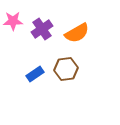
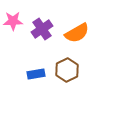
brown hexagon: moved 1 px right, 1 px down; rotated 20 degrees counterclockwise
blue rectangle: moved 1 px right; rotated 24 degrees clockwise
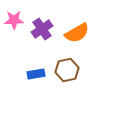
pink star: moved 1 px right, 1 px up
brown hexagon: rotated 15 degrees clockwise
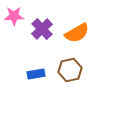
pink star: moved 4 px up
purple cross: rotated 10 degrees counterclockwise
brown hexagon: moved 3 px right
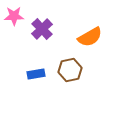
orange semicircle: moved 13 px right, 4 px down
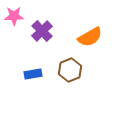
purple cross: moved 2 px down
brown hexagon: rotated 10 degrees counterclockwise
blue rectangle: moved 3 px left
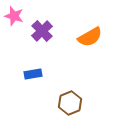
pink star: rotated 18 degrees clockwise
brown hexagon: moved 33 px down
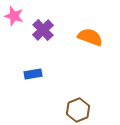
purple cross: moved 1 px right, 1 px up
orange semicircle: rotated 130 degrees counterclockwise
brown hexagon: moved 8 px right, 7 px down
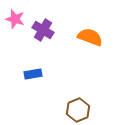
pink star: moved 1 px right, 3 px down
purple cross: rotated 15 degrees counterclockwise
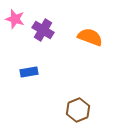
blue rectangle: moved 4 px left, 2 px up
